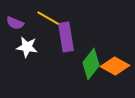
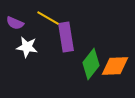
orange diamond: rotated 32 degrees counterclockwise
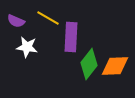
purple semicircle: moved 1 px right, 2 px up
purple rectangle: moved 5 px right; rotated 12 degrees clockwise
green diamond: moved 2 px left
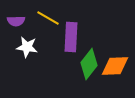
purple semicircle: rotated 24 degrees counterclockwise
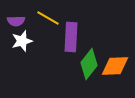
white star: moved 5 px left, 6 px up; rotated 25 degrees counterclockwise
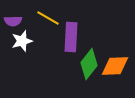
purple semicircle: moved 3 px left
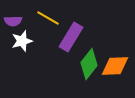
purple rectangle: rotated 28 degrees clockwise
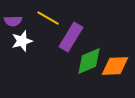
green diamond: moved 3 px up; rotated 28 degrees clockwise
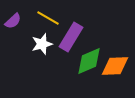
purple semicircle: rotated 42 degrees counterclockwise
white star: moved 20 px right, 3 px down
